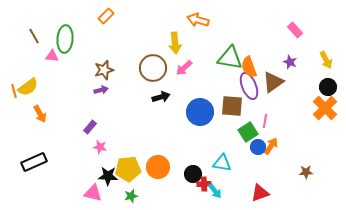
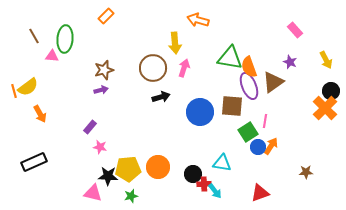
pink arrow at (184, 68): rotated 150 degrees clockwise
black circle at (328, 87): moved 3 px right, 4 px down
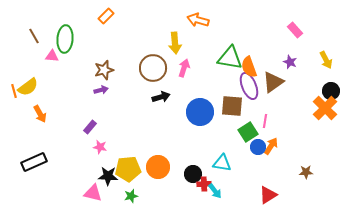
red triangle at (260, 193): moved 8 px right, 2 px down; rotated 12 degrees counterclockwise
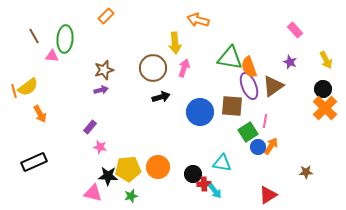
brown triangle at (273, 82): moved 4 px down
black circle at (331, 91): moved 8 px left, 2 px up
